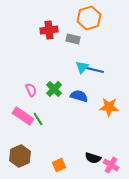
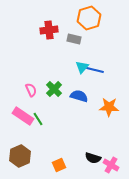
gray rectangle: moved 1 px right
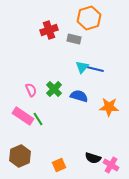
red cross: rotated 12 degrees counterclockwise
blue line: moved 1 px up
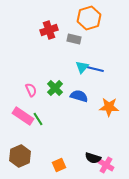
green cross: moved 1 px right, 1 px up
pink cross: moved 5 px left
